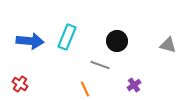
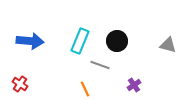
cyan rectangle: moved 13 px right, 4 px down
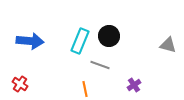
black circle: moved 8 px left, 5 px up
orange line: rotated 14 degrees clockwise
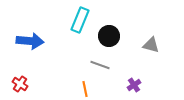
cyan rectangle: moved 21 px up
gray triangle: moved 17 px left
